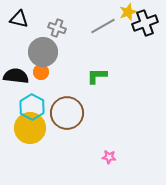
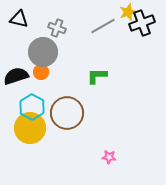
black cross: moved 3 px left
black semicircle: rotated 25 degrees counterclockwise
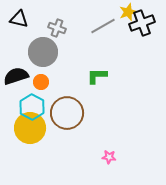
orange circle: moved 10 px down
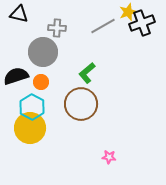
black triangle: moved 5 px up
gray cross: rotated 18 degrees counterclockwise
green L-shape: moved 10 px left, 3 px up; rotated 40 degrees counterclockwise
brown circle: moved 14 px right, 9 px up
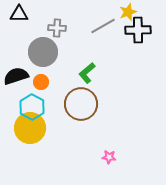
black triangle: rotated 12 degrees counterclockwise
black cross: moved 4 px left, 7 px down; rotated 20 degrees clockwise
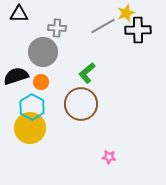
yellow star: moved 2 px left, 1 px down
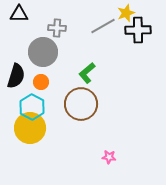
black semicircle: rotated 125 degrees clockwise
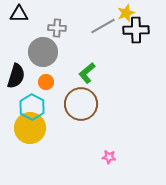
black cross: moved 2 px left
orange circle: moved 5 px right
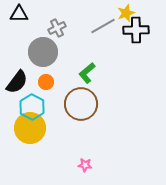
gray cross: rotated 30 degrees counterclockwise
black semicircle: moved 1 px right, 6 px down; rotated 20 degrees clockwise
pink star: moved 24 px left, 8 px down
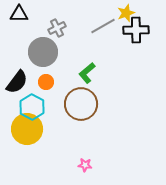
yellow circle: moved 3 px left, 1 px down
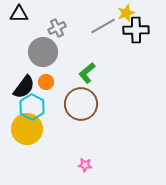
black semicircle: moved 7 px right, 5 px down
